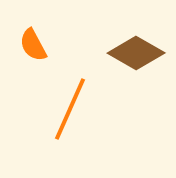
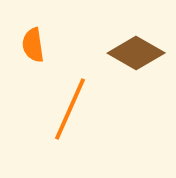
orange semicircle: rotated 20 degrees clockwise
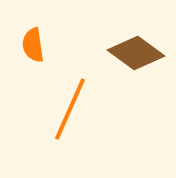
brown diamond: rotated 6 degrees clockwise
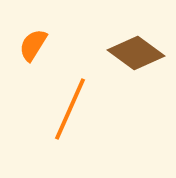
orange semicircle: rotated 40 degrees clockwise
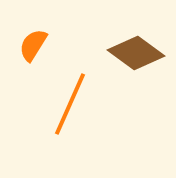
orange line: moved 5 px up
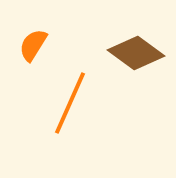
orange line: moved 1 px up
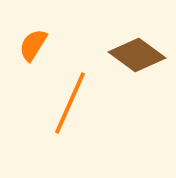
brown diamond: moved 1 px right, 2 px down
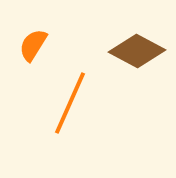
brown diamond: moved 4 px up; rotated 8 degrees counterclockwise
